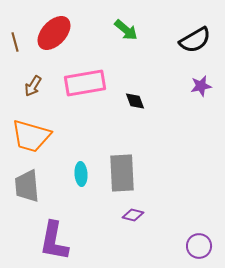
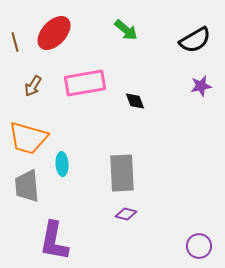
orange trapezoid: moved 3 px left, 2 px down
cyan ellipse: moved 19 px left, 10 px up
purple diamond: moved 7 px left, 1 px up
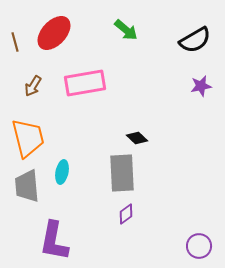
black diamond: moved 2 px right, 37 px down; rotated 25 degrees counterclockwise
orange trapezoid: rotated 120 degrees counterclockwise
cyan ellipse: moved 8 px down; rotated 15 degrees clockwise
purple diamond: rotated 50 degrees counterclockwise
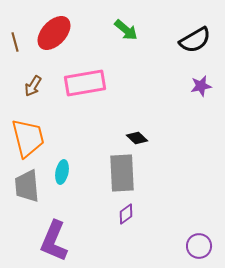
purple L-shape: rotated 12 degrees clockwise
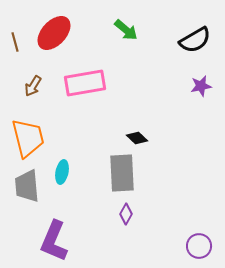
purple diamond: rotated 25 degrees counterclockwise
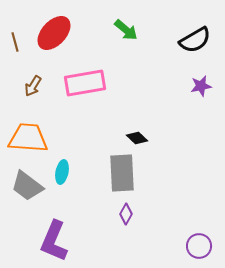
orange trapezoid: rotated 72 degrees counterclockwise
gray trapezoid: rotated 48 degrees counterclockwise
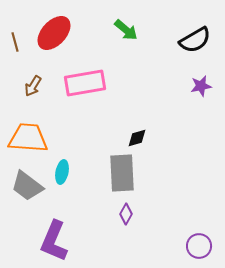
black diamond: rotated 60 degrees counterclockwise
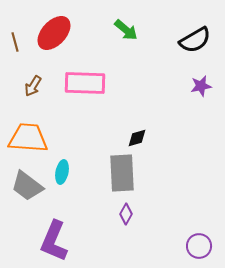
pink rectangle: rotated 12 degrees clockwise
